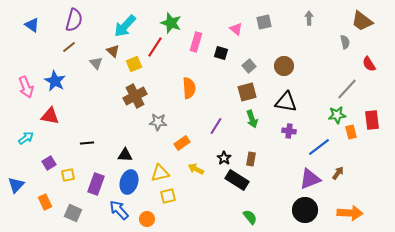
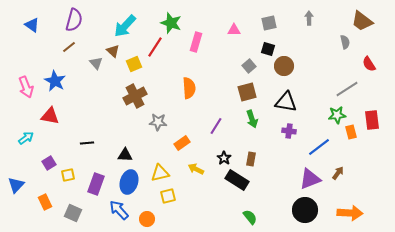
gray square at (264, 22): moved 5 px right, 1 px down
pink triangle at (236, 29): moved 2 px left, 1 px down; rotated 40 degrees counterclockwise
black square at (221, 53): moved 47 px right, 4 px up
gray line at (347, 89): rotated 15 degrees clockwise
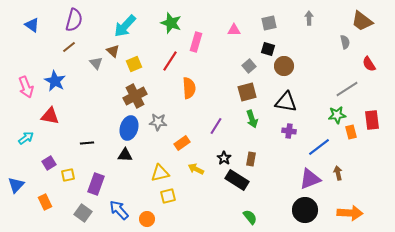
red line at (155, 47): moved 15 px right, 14 px down
brown arrow at (338, 173): rotated 48 degrees counterclockwise
blue ellipse at (129, 182): moved 54 px up
gray square at (73, 213): moved 10 px right; rotated 12 degrees clockwise
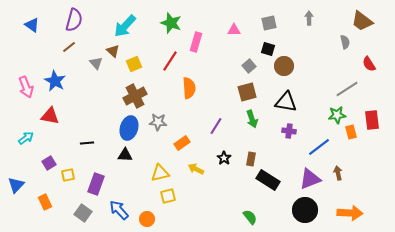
black rectangle at (237, 180): moved 31 px right
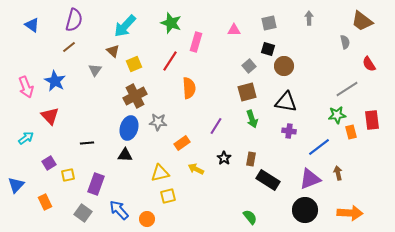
gray triangle at (96, 63): moved 1 px left, 7 px down; rotated 16 degrees clockwise
red triangle at (50, 116): rotated 36 degrees clockwise
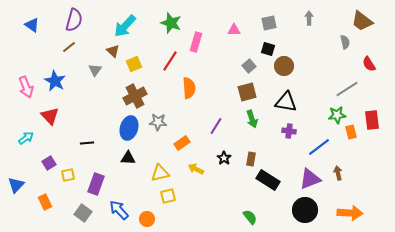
black triangle at (125, 155): moved 3 px right, 3 px down
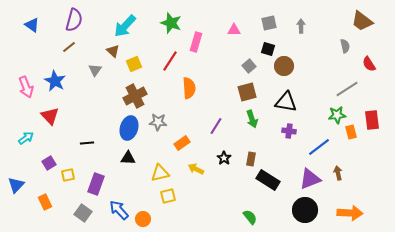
gray arrow at (309, 18): moved 8 px left, 8 px down
gray semicircle at (345, 42): moved 4 px down
orange circle at (147, 219): moved 4 px left
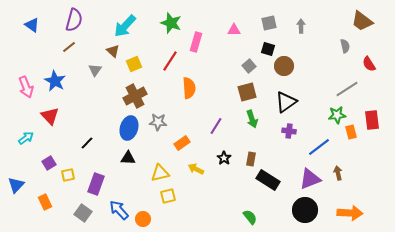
black triangle at (286, 102): rotated 45 degrees counterclockwise
black line at (87, 143): rotated 40 degrees counterclockwise
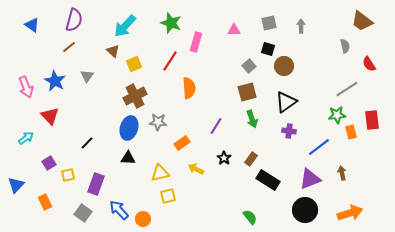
gray triangle at (95, 70): moved 8 px left, 6 px down
brown rectangle at (251, 159): rotated 24 degrees clockwise
brown arrow at (338, 173): moved 4 px right
orange arrow at (350, 213): rotated 20 degrees counterclockwise
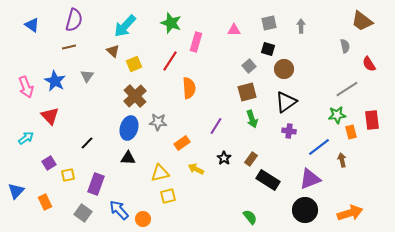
brown line at (69, 47): rotated 24 degrees clockwise
brown circle at (284, 66): moved 3 px down
brown cross at (135, 96): rotated 15 degrees counterclockwise
brown arrow at (342, 173): moved 13 px up
blue triangle at (16, 185): moved 6 px down
